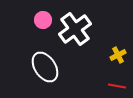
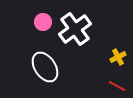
pink circle: moved 2 px down
yellow cross: moved 2 px down
red line: rotated 18 degrees clockwise
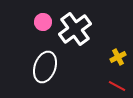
white ellipse: rotated 52 degrees clockwise
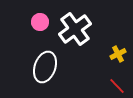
pink circle: moved 3 px left
yellow cross: moved 3 px up
red line: rotated 18 degrees clockwise
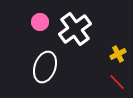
red line: moved 4 px up
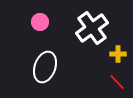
white cross: moved 17 px right, 1 px up
yellow cross: rotated 28 degrees clockwise
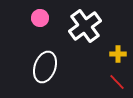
pink circle: moved 4 px up
white cross: moved 7 px left, 2 px up
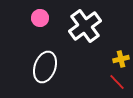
yellow cross: moved 3 px right, 5 px down; rotated 14 degrees counterclockwise
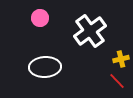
white cross: moved 5 px right, 5 px down
white ellipse: rotated 68 degrees clockwise
red line: moved 1 px up
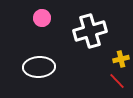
pink circle: moved 2 px right
white cross: rotated 20 degrees clockwise
white ellipse: moved 6 px left
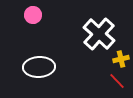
pink circle: moved 9 px left, 3 px up
white cross: moved 9 px right, 3 px down; rotated 32 degrees counterclockwise
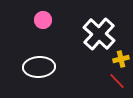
pink circle: moved 10 px right, 5 px down
